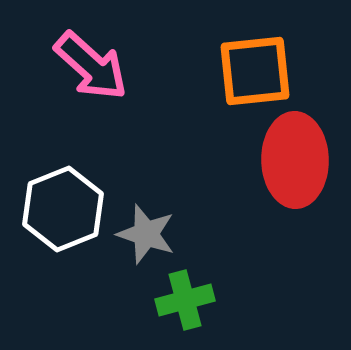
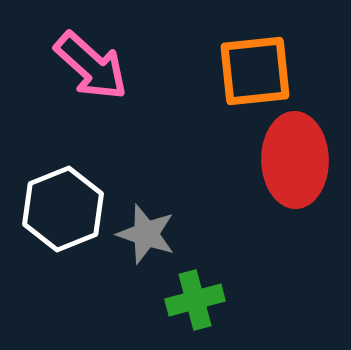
green cross: moved 10 px right
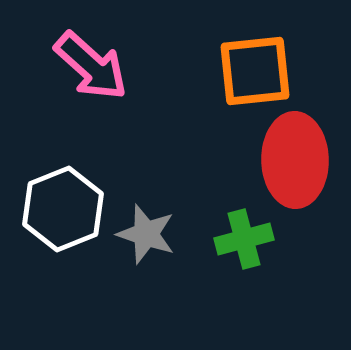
green cross: moved 49 px right, 61 px up
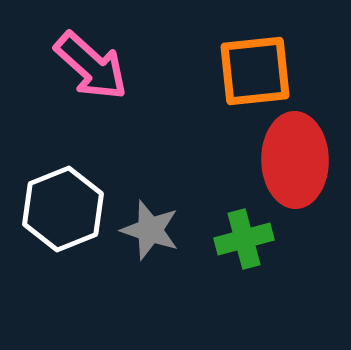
gray star: moved 4 px right, 4 px up
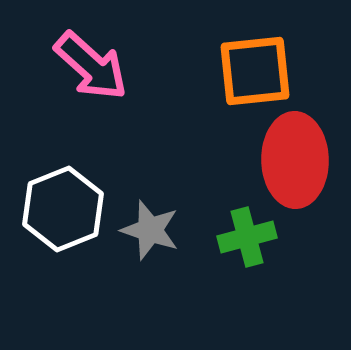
green cross: moved 3 px right, 2 px up
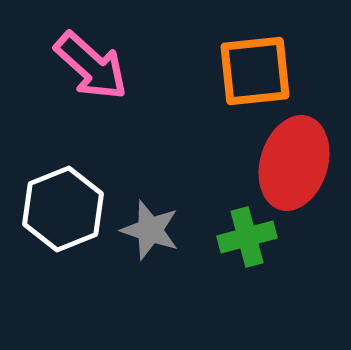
red ellipse: moved 1 px left, 3 px down; rotated 18 degrees clockwise
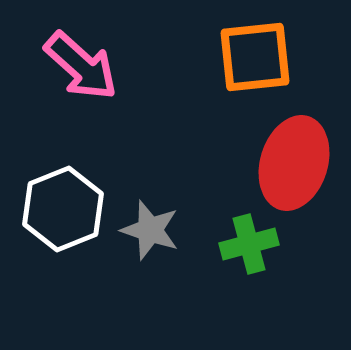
pink arrow: moved 10 px left
orange square: moved 14 px up
green cross: moved 2 px right, 7 px down
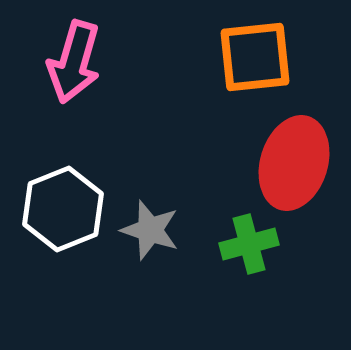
pink arrow: moved 7 px left, 4 px up; rotated 64 degrees clockwise
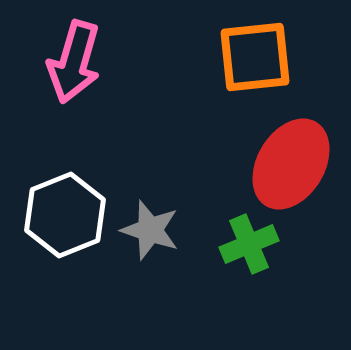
red ellipse: moved 3 px left, 1 px down; rotated 14 degrees clockwise
white hexagon: moved 2 px right, 6 px down
green cross: rotated 8 degrees counterclockwise
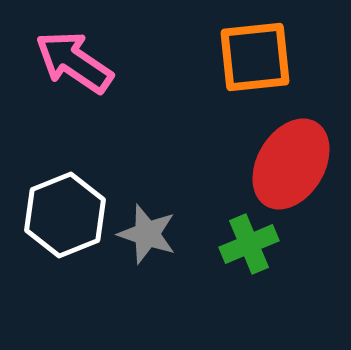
pink arrow: rotated 108 degrees clockwise
gray star: moved 3 px left, 4 px down
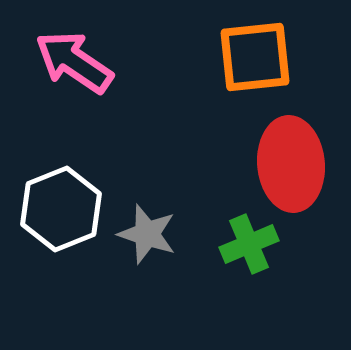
red ellipse: rotated 36 degrees counterclockwise
white hexagon: moved 4 px left, 6 px up
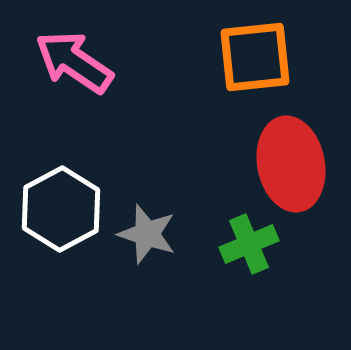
red ellipse: rotated 6 degrees counterclockwise
white hexagon: rotated 6 degrees counterclockwise
